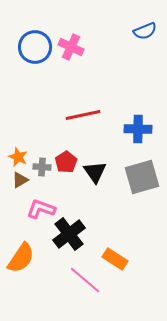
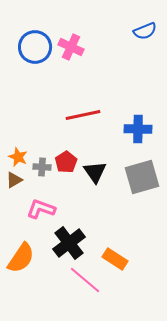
brown triangle: moved 6 px left
black cross: moved 9 px down
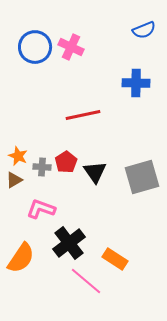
blue semicircle: moved 1 px left, 1 px up
blue cross: moved 2 px left, 46 px up
orange star: moved 1 px up
pink line: moved 1 px right, 1 px down
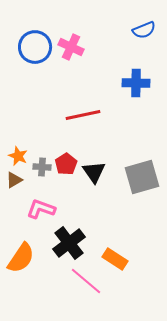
red pentagon: moved 2 px down
black triangle: moved 1 px left
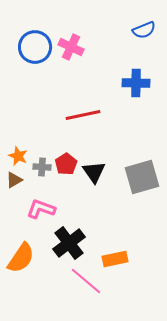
orange rectangle: rotated 45 degrees counterclockwise
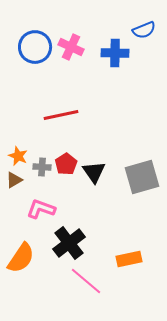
blue cross: moved 21 px left, 30 px up
red line: moved 22 px left
orange rectangle: moved 14 px right
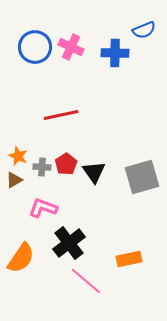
pink L-shape: moved 2 px right, 1 px up
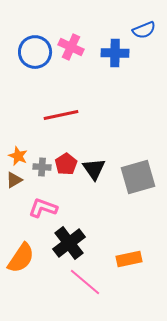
blue circle: moved 5 px down
black triangle: moved 3 px up
gray square: moved 4 px left
pink line: moved 1 px left, 1 px down
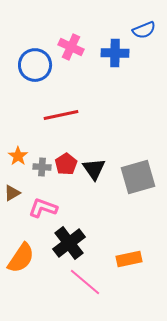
blue circle: moved 13 px down
orange star: rotated 12 degrees clockwise
brown triangle: moved 2 px left, 13 px down
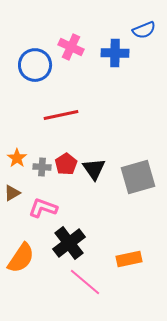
orange star: moved 1 px left, 2 px down
